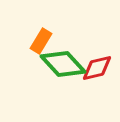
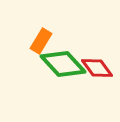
red diamond: rotated 68 degrees clockwise
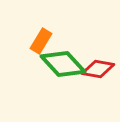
red diamond: moved 1 px right, 1 px down; rotated 44 degrees counterclockwise
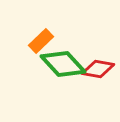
orange rectangle: rotated 15 degrees clockwise
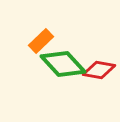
red diamond: moved 1 px right, 1 px down
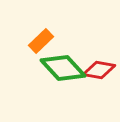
green diamond: moved 4 px down
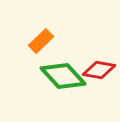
green diamond: moved 8 px down
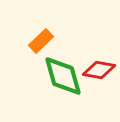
green diamond: rotated 27 degrees clockwise
